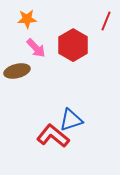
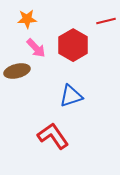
red line: rotated 54 degrees clockwise
blue triangle: moved 24 px up
red L-shape: rotated 16 degrees clockwise
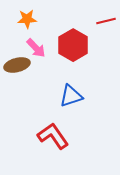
brown ellipse: moved 6 px up
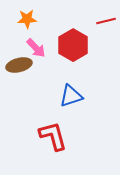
brown ellipse: moved 2 px right
red L-shape: rotated 20 degrees clockwise
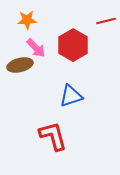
orange star: moved 1 px down
brown ellipse: moved 1 px right
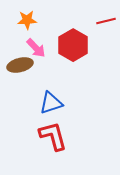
blue triangle: moved 20 px left, 7 px down
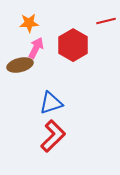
orange star: moved 2 px right, 3 px down
pink arrow: rotated 110 degrees counterclockwise
red L-shape: rotated 60 degrees clockwise
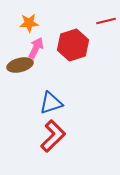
red hexagon: rotated 12 degrees clockwise
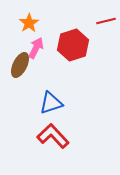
orange star: rotated 30 degrees counterclockwise
brown ellipse: rotated 50 degrees counterclockwise
red L-shape: rotated 88 degrees counterclockwise
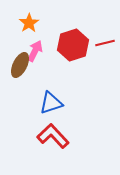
red line: moved 1 px left, 22 px down
pink arrow: moved 1 px left, 3 px down
